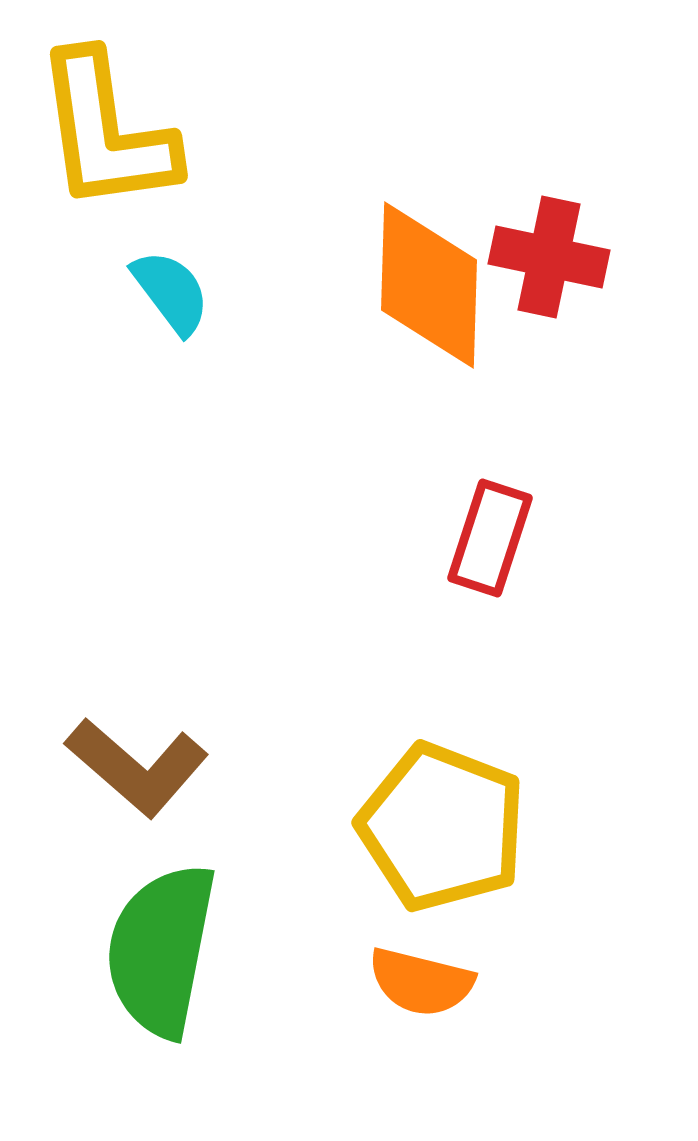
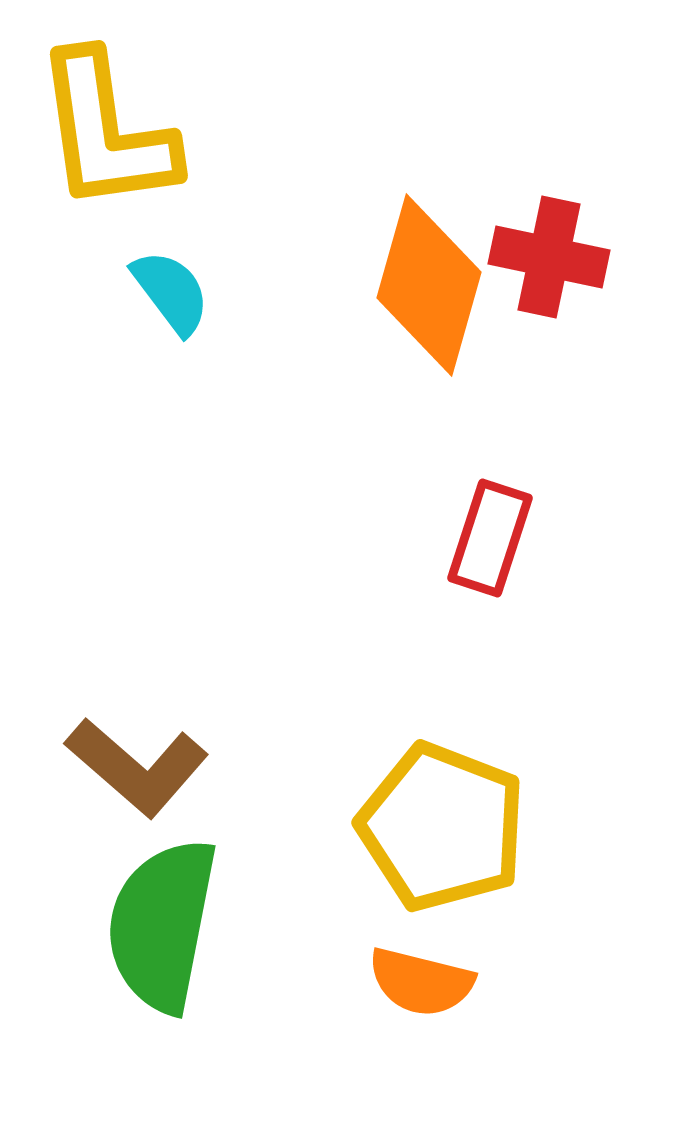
orange diamond: rotated 14 degrees clockwise
green semicircle: moved 1 px right, 25 px up
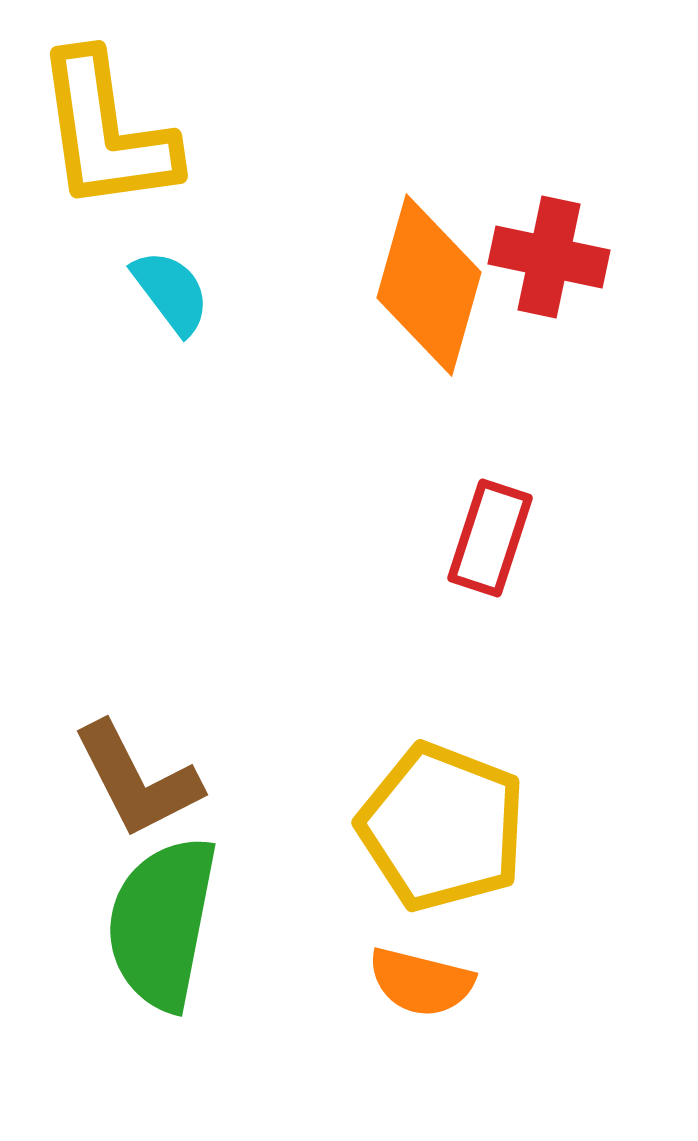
brown L-shape: moved 13 px down; rotated 22 degrees clockwise
green semicircle: moved 2 px up
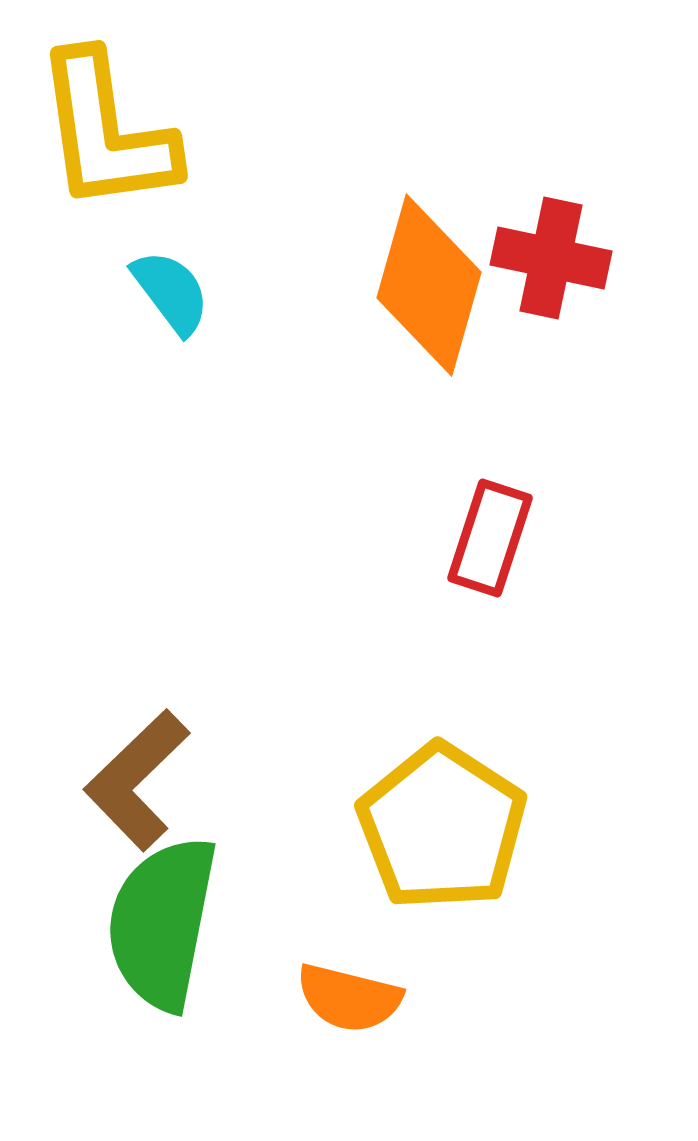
red cross: moved 2 px right, 1 px down
brown L-shape: rotated 73 degrees clockwise
yellow pentagon: rotated 12 degrees clockwise
orange semicircle: moved 72 px left, 16 px down
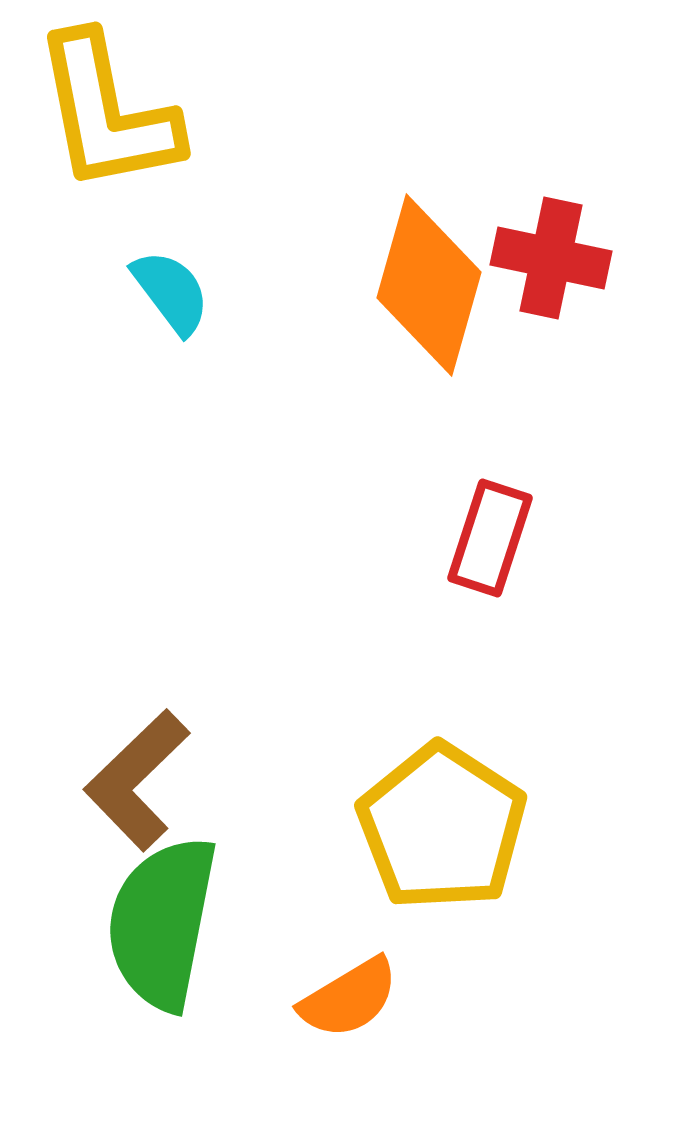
yellow L-shape: moved 1 px right, 19 px up; rotated 3 degrees counterclockwise
orange semicircle: rotated 45 degrees counterclockwise
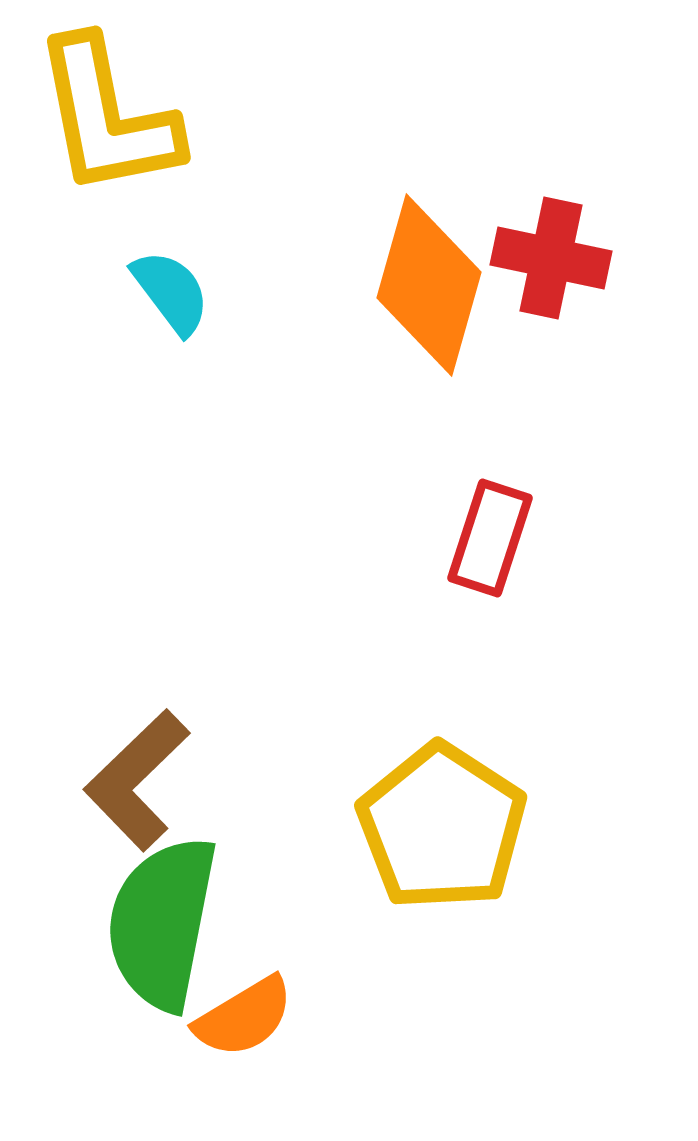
yellow L-shape: moved 4 px down
orange semicircle: moved 105 px left, 19 px down
